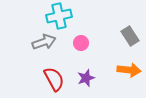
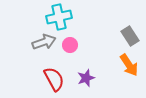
cyan cross: moved 1 px down
pink circle: moved 11 px left, 2 px down
orange arrow: moved 5 px up; rotated 50 degrees clockwise
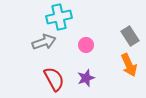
pink circle: moved 16 px right
orange arrow: rotated 10 degrees clockwise
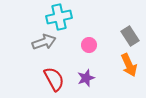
pink circle: moved 3 px right
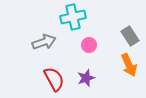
cyan cross: moved 14 px right
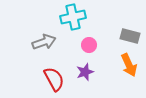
gray rectangle: rotated 42 degrees counterclockwise
purple star: moved 1 px left, 6 px up
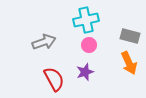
cyan cross: moved 13 px right, 3 px down
orange arrow: moved 2 px up
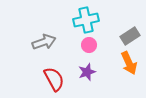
gray rectangle: rotated 48 degrees counterclockwise
purple star: moved 2 px right
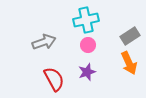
pink circle: moved 1 px left
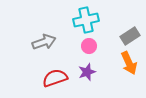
pink circle: moved 1 px right, 1 px down
red semicircle: moved 1 px right, 1 px up; rotated 80 degrees counterclockwise
